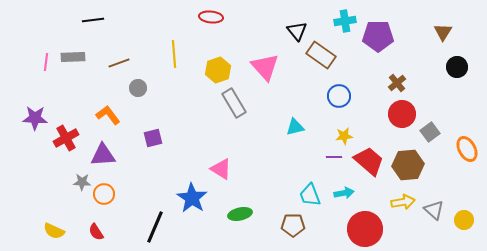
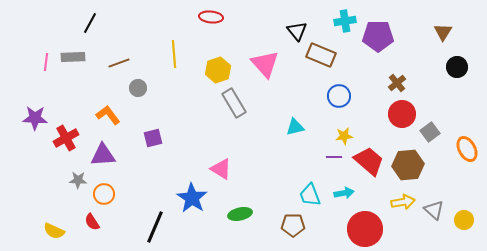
black line at (93, 20): moved 3 px left, 3 px down; rotated 55 degrees counterclockwise
brown rectangle at (321, 55): rotated 12 degrees counterclockwise
pink triangle at (265, 67): moved 3 px up
gray star at (82, 182): moved 4 px left, 2 px up
red semicircle at (96, 232): moved 4 px left, 10 px up
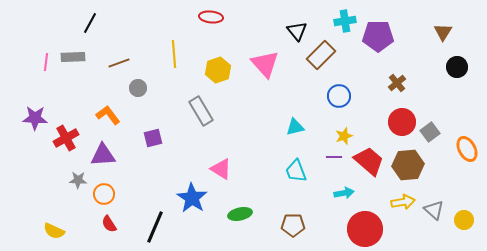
brown rectangle at (321, 55): rotated 68 degrees counterclockwise
gray rectangle at (234, 103): moved 33 px left, 8 px down
red circle at (402, 114): moved 8 px down
yellow star at (344, 136): rotated 12 degrees counterclockwise
cyan trapezoid at (310, 195): moved 14 px left, 24 px up
red semicircle at (92, 222): moved 17 px right, 2 px down
